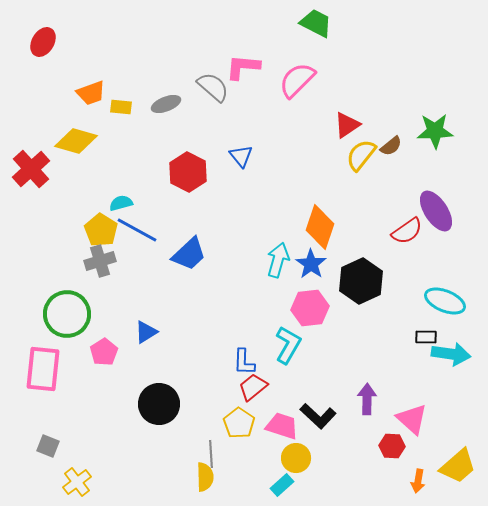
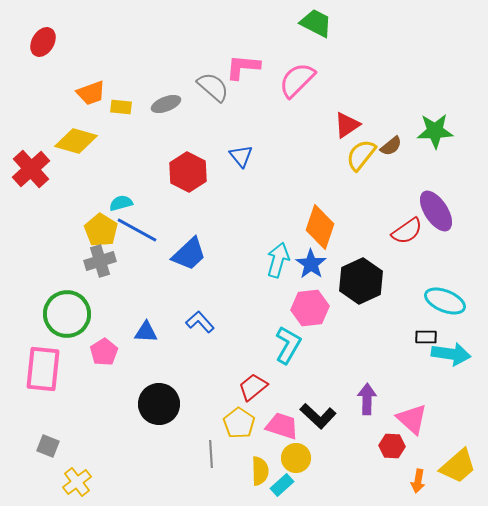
blue triangle at (146, 332): rotated 35 degrees clockwise
blue L-shape at (244, 362): moved 44 px left, 40 px up; rotated 136 degrees clockwise
yellow semicircle at (205, 477): moved 55 px right, 6 px up
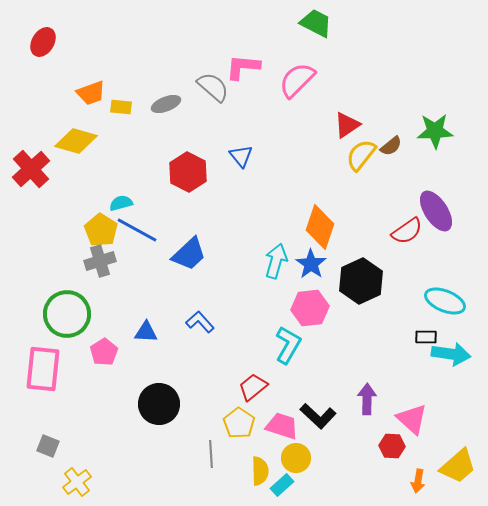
cyan arrow at (278, 260): moved 2 px left, 1 px down
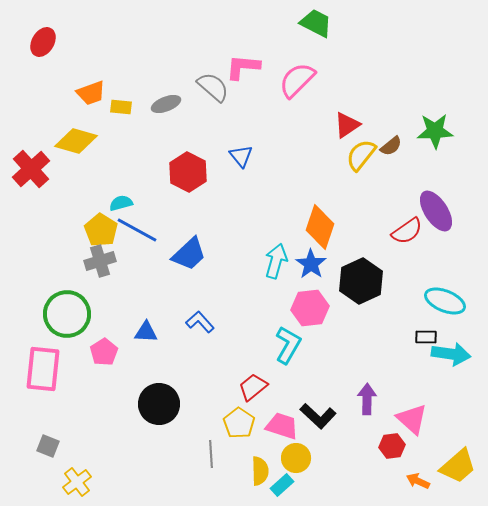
red hexagon at (392, 446): rotated 10 degrees counterclockwise
orange arrow at (418, 481): rotated 105 degrees clockwise
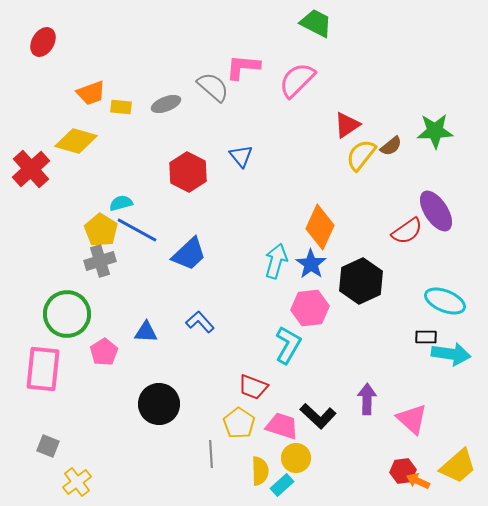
orange diamond at (320, 227): rotated 6 degrees clockwise
red trapezoid at (253, 387): rotated 120 degrees counterclockwise
red hexagon at (392, 446): moved 11 px right, 25 px down
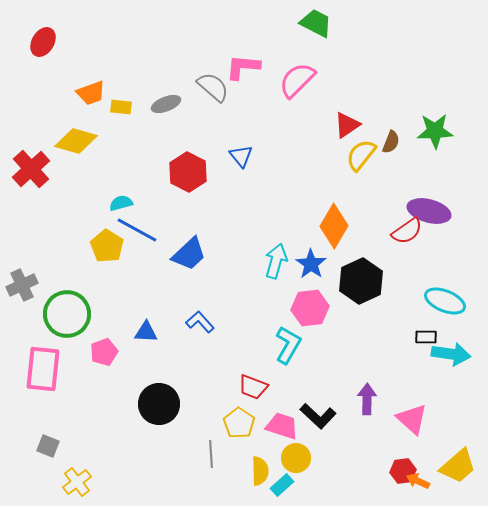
brown semicircle at (391, 146): moved 4 px up; rotated 30 degrees counterclockwise
purple ellipse at (436, 211): moved 7 px left; rotated 42 degrees counterclockwise
orange diamond at (320, 227): moved 14 px right, 1 px up; rotated 6 degrees clockwise
yellow pentagon at (101, 230): moved 6 px right, 16 px down
gray cross at (100, 261): moved 78 px left, 24 px down; rotated 8 degrees counterclockwise
pink pentagon at (104, 352): rotated 12 degrees clockwise
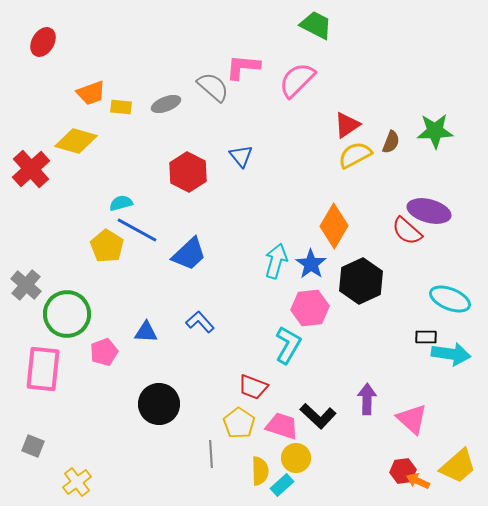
green trapezoid at (316, 23): moved 2 px down
yellow semicircle at (361, 155): moved 6 px left; rotated 24 degrees clockwise
red semicircle at (407, 231): rotated 76 degrees clockwise
gray cross at (22, 285): moved 4 px right; rotated 24 degrees counterclockwise
cyan ellipse at (445, 301): moved 5 px right, 2 px up
gray square at (48, 446): moved 15 px left
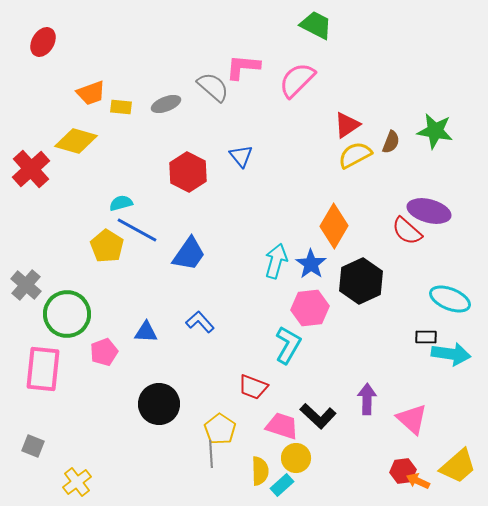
green star at (435, 131): rotated 12 degrees clockwise
blue trapezoid at (189, 254): rotated 12 degrees counterclockwise
yellow pentagon at (239, 423): moved 19 px left, 6 px down
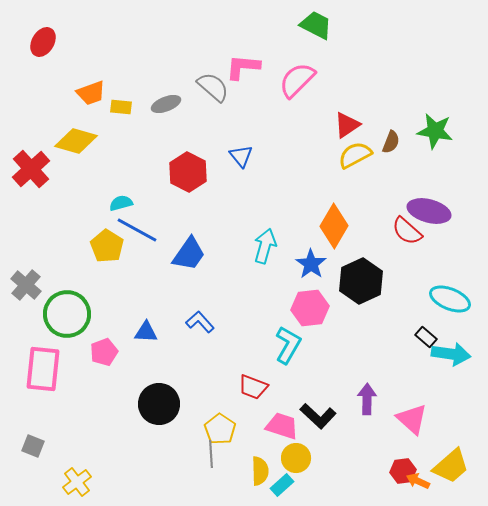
cyan arrow at (276, 261): moved 11 px left, 15 px up
black rectangle at (426, 337): rotated 40 degrees clockwise
yellow trapezoid at (458, 466): moved 7 px left
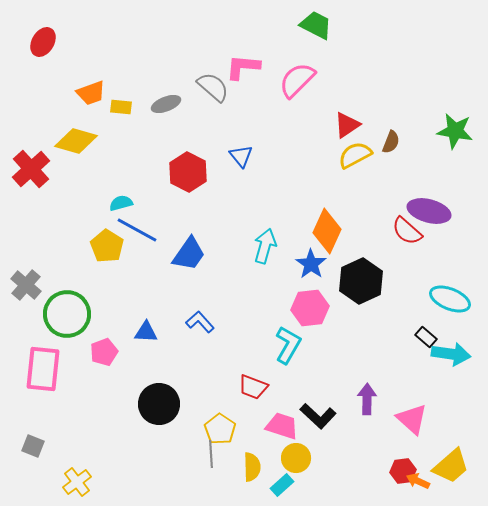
green star at (435, 131): moved 20 px right
orange diamond at (334, 226): moved 7 px left, 5 px down; rotated 6 degrees counterclockwise
yellow semicircle at (260, 471): moved 8 px left, 4 px up
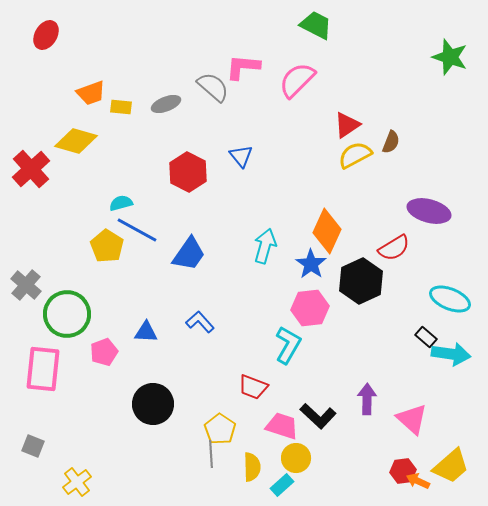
red ellipse at (43, 42): moved 3 px right, 7 px up
green star at (455, 131): moved 5 px left, 74 px up; rotated 9 degrees clockwise
red semicircle at (407, 231): moved 13 px left, 17 px down; rotated 72 degrees counterclockwise
black circle at (159, 404): moved 6 px left
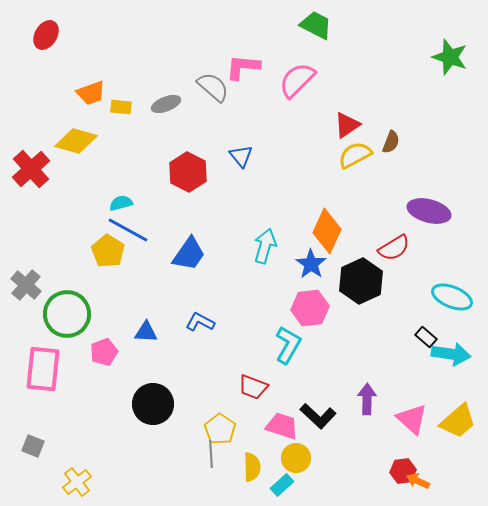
blue line at (137, 230): moved 9 px left
yellow pentagon at (107, 246): moved 1 px right, 5 px down
cyan ellipse at (450, 299): moved 2 px right, 2 px up
blue L-shape at (200, 322): rotated 20 degrees counterclockwise
yellow trapezoid at (451, 466): moved 7 px right, 45 px up
